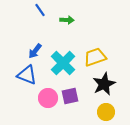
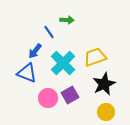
blue line: moved 9 px right, 22 px down
blue triangle: moved 2 px up
purple square: moved 1 px up; rotated 18 degrees counterclockwise
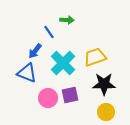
black star: rotated 25 degrees clockwise
purple square: rotated 18 degrees clockwise
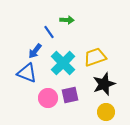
black star: rotated 20 degrees counterclockwise
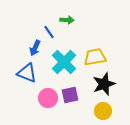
blue arrow: moved 3 px up; rotated 14 degrees counterclockwise
yellow trapezoid: rotated 10 degrees clockwise
cyan cross: moved 1 px right, 1 px up
yellow circle: moved 3 px left, 1 px up
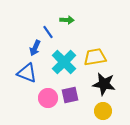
blue line: moved 1 px left
black star: rotated 30 degrees clockwise
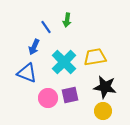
green arrow: rotated 96 degrees clockwise
blue line: moved 2 px left, 5 px up
blue arrow: moved 1 px left, 1 px up
black star: moved 1 px right, 3 px down
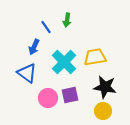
blue triangle: rotated 15 degrees clockwise
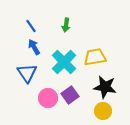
green arrow: moved 1 px left, 5 px down
blue line: moved 15 px left, 1 px up
blue arrow: rotated 126 degrees clockwise
blue triangle: rotated 20 degrees clockwise
purple square: rotated 24 degrees counterclockwise
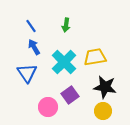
pink circle: moved 9 px down
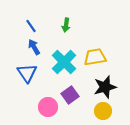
black star: rotated 25 degrees counterclockwise
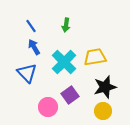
blue triangle: rotated 10 degrees counterclockwise
